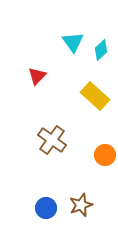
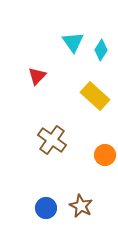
cyan diamond: rotated 15 degrees counterclockwise
brown star: moved 1 px down; rotated 25 degrees counterclockwise
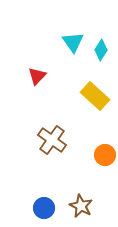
blue circle: moved 2 px left
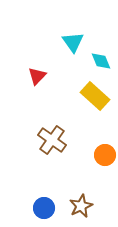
cyan diamond: moved 11 px down; rotated 55 degrees counterclockwise
brown star: rotated 20 degrees clockwise
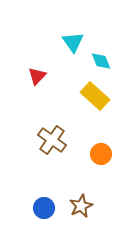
orange circle: moved 4 px left, 1 px up
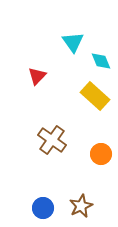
blue circle: moved 1 px left
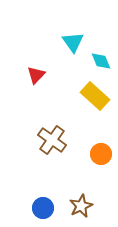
red triangle: moved 1 px left, 1 px up
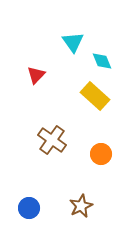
cyan diamond: moved 1 px right
blue circle: moved 14 px left
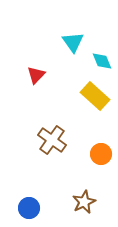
brown star: moved 3 px right, 4 px up
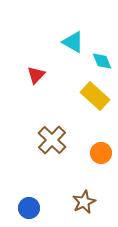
cyan triangle: rotated 25 degrees counterclockwise
brown cross: rotated 8 degrees clockwise
orange circle: moved 1 px up
